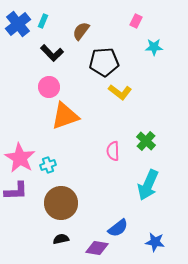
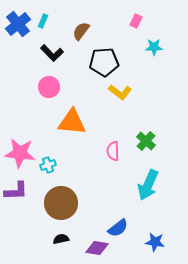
orange triangle: moved 7 px right, 6 px down; rotated 24 degrees clockwise
pink star: moved 5 px up; rotated 24 degrees counterclockwise
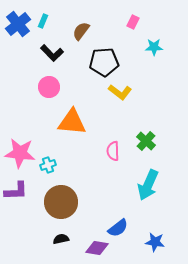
pink rectangle: moved 3 px left, 1 px down
brown circle: moved 1 px up
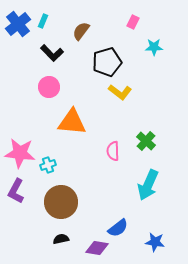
black pentagon: moved 3 px right; rotated 12 degrees counterclockwise
purple L-shape: rotated 120 degrees clockwise
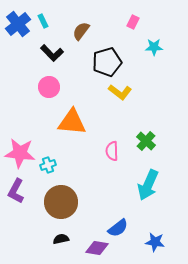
cyan rectangle: rotated 48 degrees counterclockwise
pink semicircle: moved 1 px left
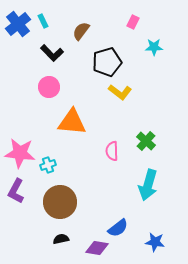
cyan arrow: rotated 8 degrees counterclockwise
brown circle: moved 1 px left
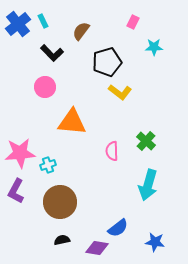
pink circle: moved 4 px left
pink star: rotated 12 degrees counterclockwise
black semicircle: moved 1 px right, 1 px down
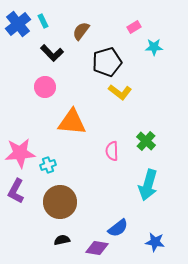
pink rectangle: moved 1 px right, 5 px down; rotated 32 degrees clockwise
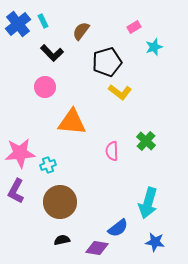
cyan star: rotated 18 degrees counterclockwise
cyan arrow: moved 18 px down
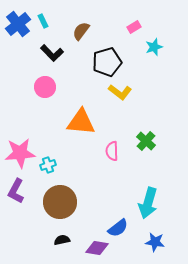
orange triangle: moved 9 px right
